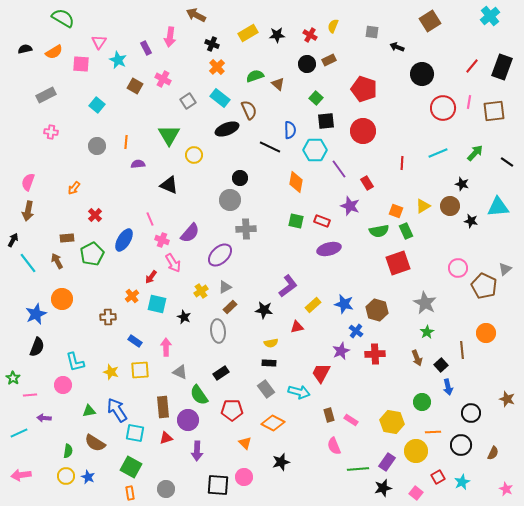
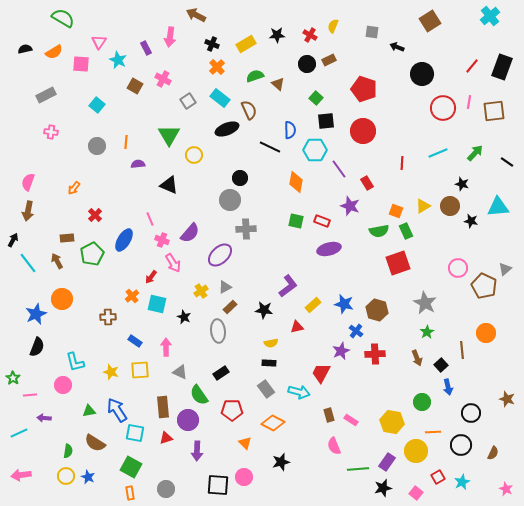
yellow rectangle at (248, 33): moved 2 px left, 11 px down
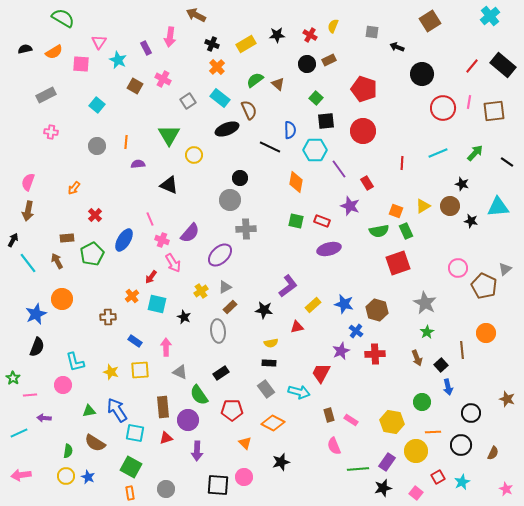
black rectangle at (502, 67): moved 1 px right, 2 px up; rotated 70 degrees counterclockwise
green semicircle at (255, 76): moved 4 px down; rotated 18 degrees counterclockwise
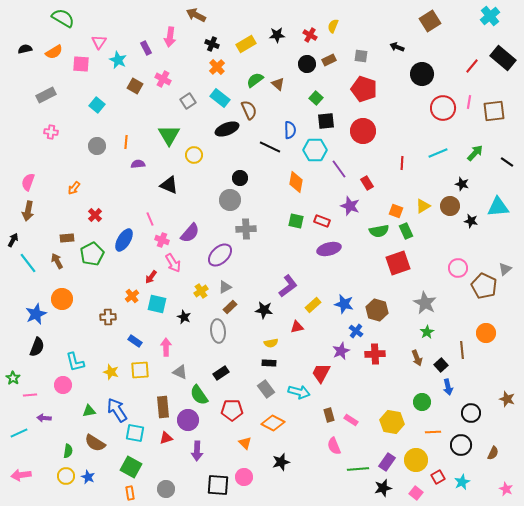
gray square at (372, 32): moved 11 px left, 24 px down
black rectangle at (503, 65): moved 7 px up
yellow circle at (416, 451): moved 9 px down
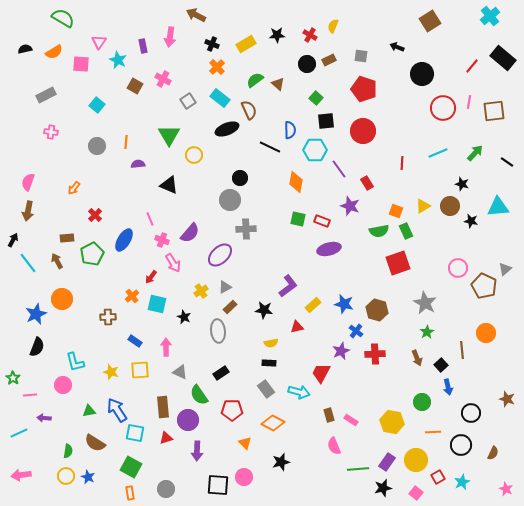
purple rectangle at (146, 48): moved 3 px left, 2 px up; rotated 16 degrees clockwise
green square at (296, 221): moved 2 px right, 2 px up
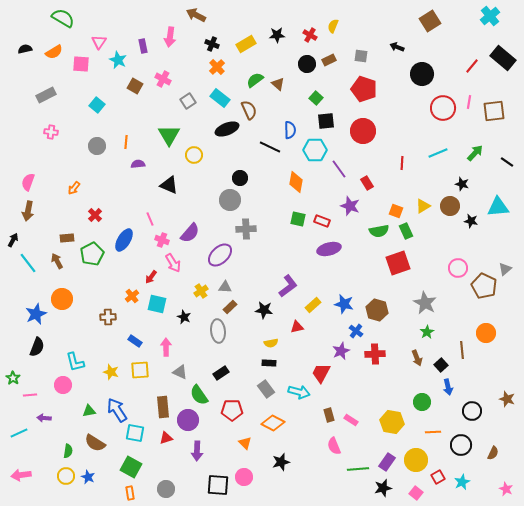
gray triangle at (225, 287): rotated 32 degrees clockwise
black circle at (471, 413): moved 1 px right, 2 px up
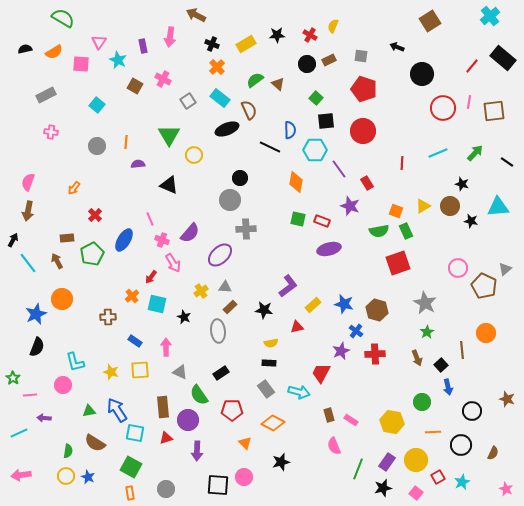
green line at (358, 469): rotated 65 degrees counterclockwise
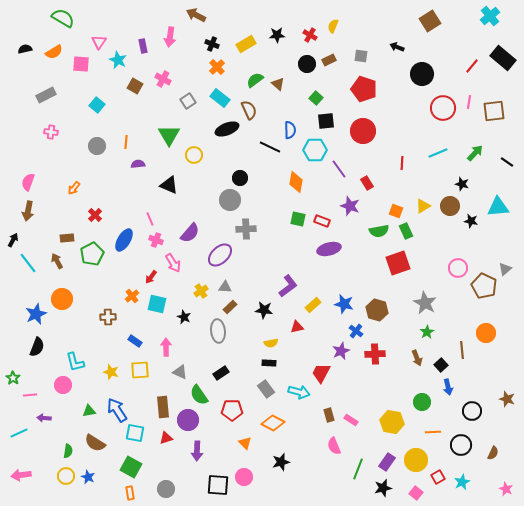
pink cross at (162, 240): moved 6 px left
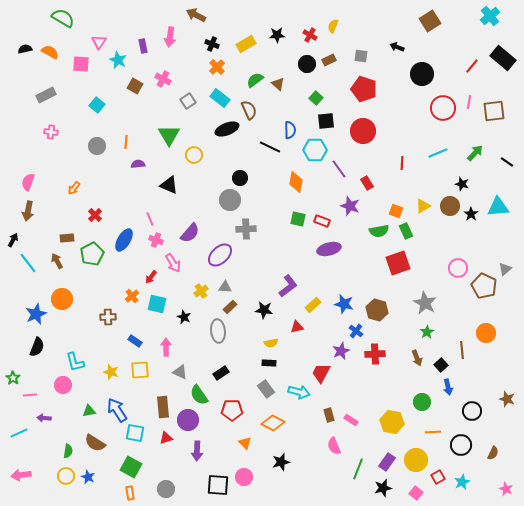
orange semicircle at (54, 52): moved 4 px left; rotated 120 degrees counterclockwise
black star at (471, 221): moved 7 px up; rotated 24 degrees clockwise
